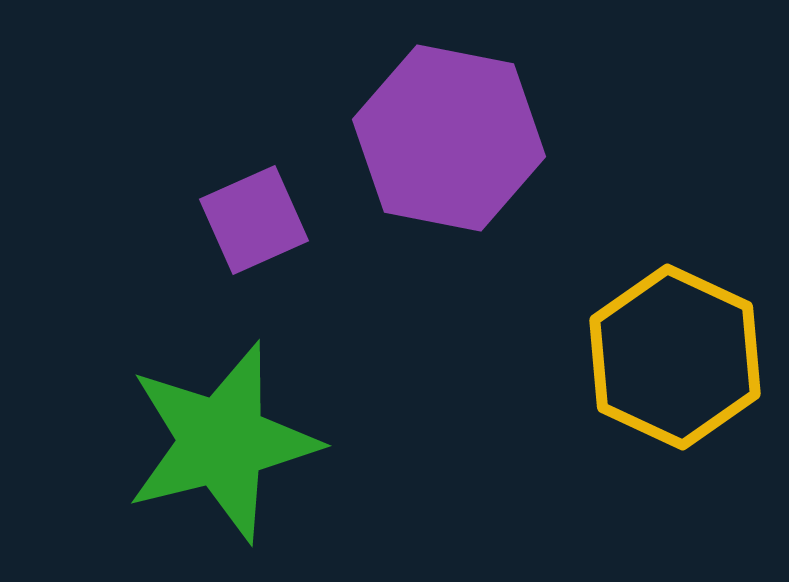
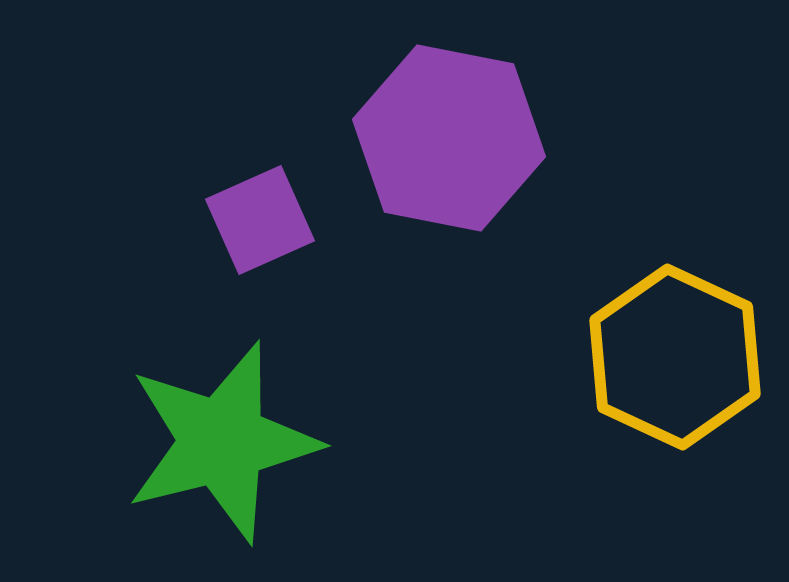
purple square: moved 6 px right
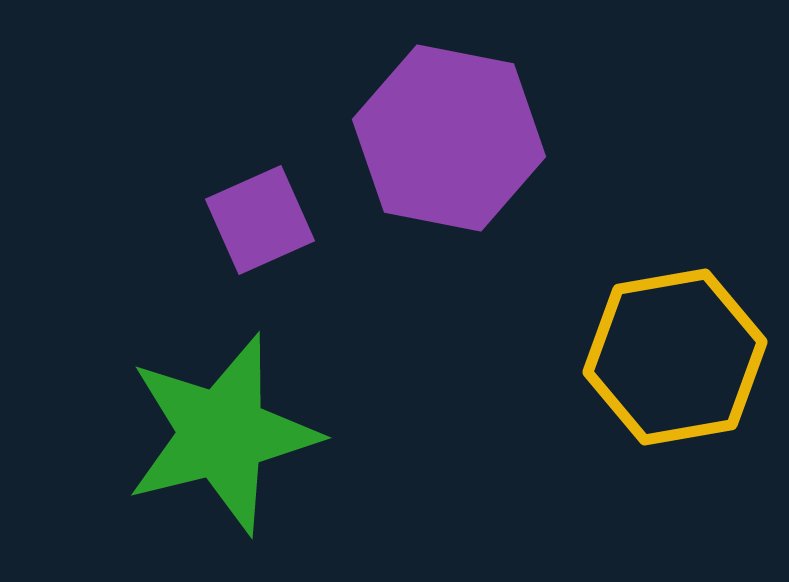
yellow hexagon: rotated 25 degrees clockwise
green star: moved 8 px up
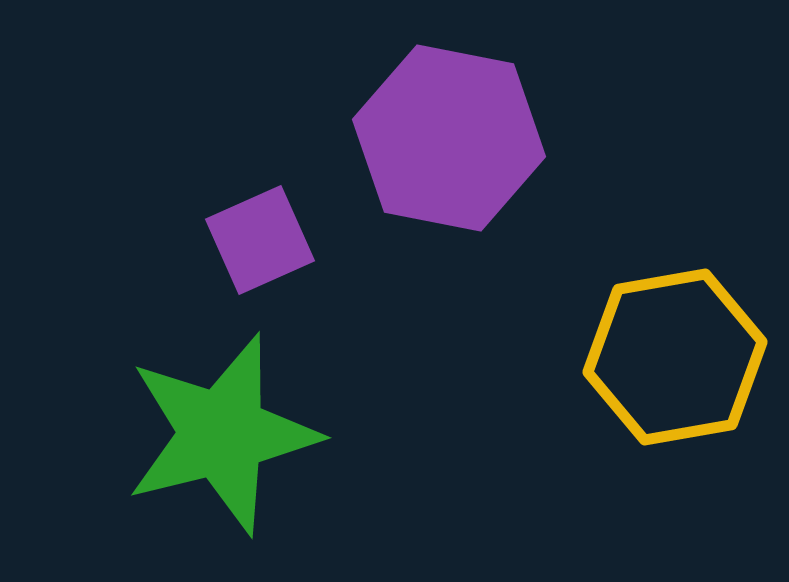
purple square: moved 20 px down
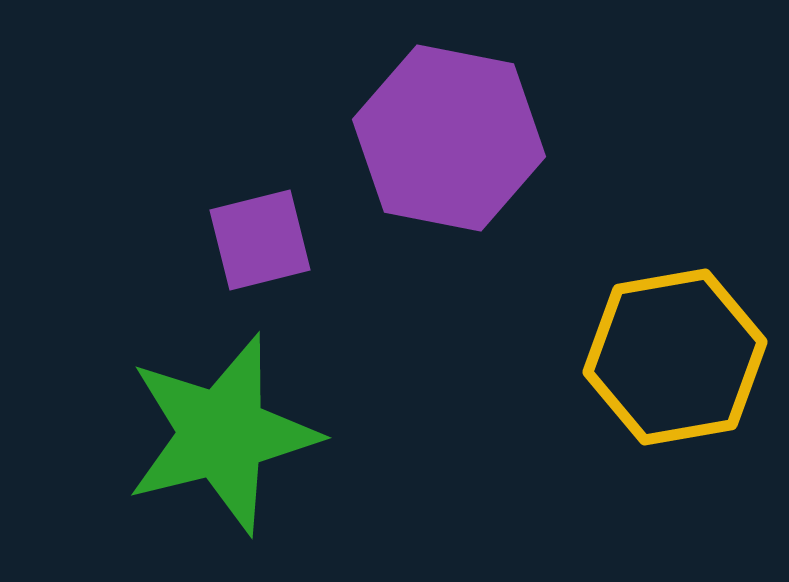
purple square: rotated 10 degrees clockwise
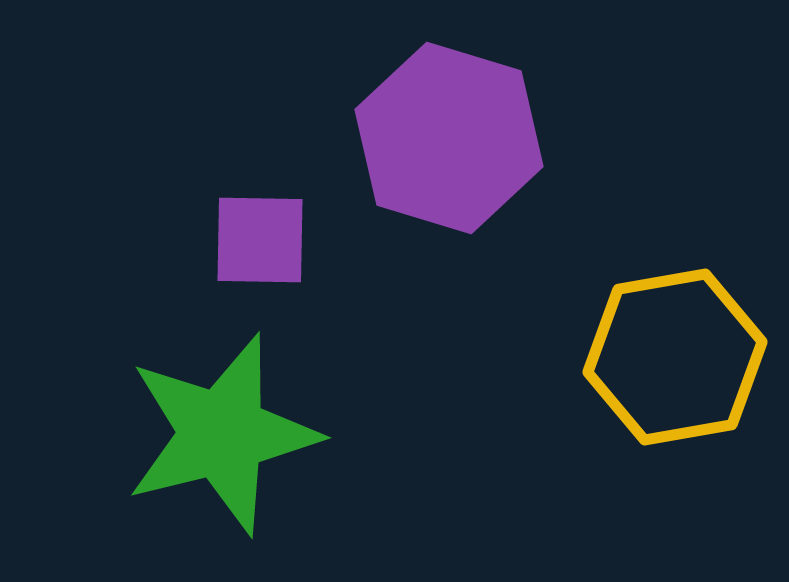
purple hexagon: rotated 6 degrees clockwise
purple square: rotated 15 degrees clockwise
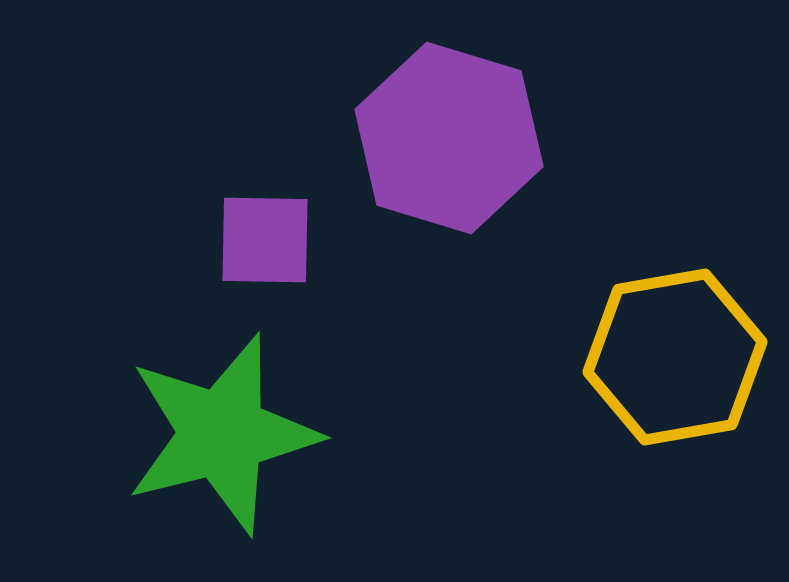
purple square: moved 5 px right
